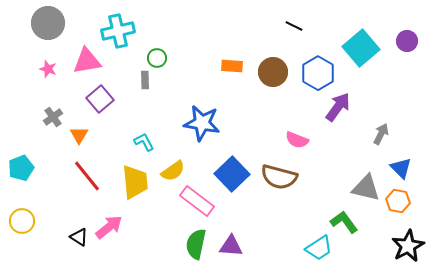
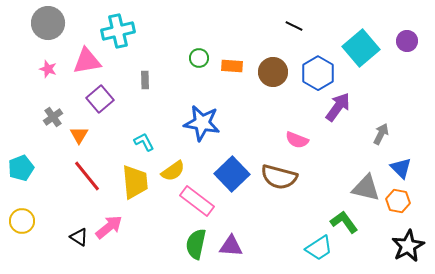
green circle: moved 42 px right
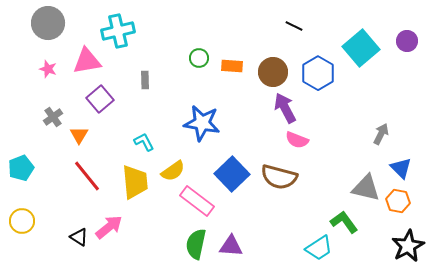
purple arrow: moved 53 px left, 1 px down; rotated 64 degrees counterclockwise
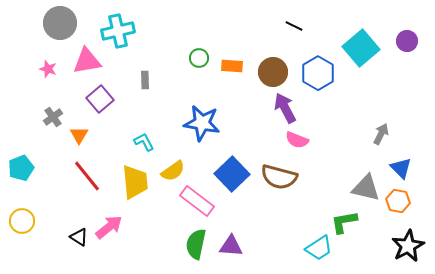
gray circle: moved 12 px right
green L-shape: rotated 64 degrees counterclockwise
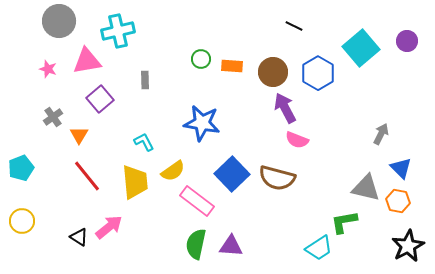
gray circle: moved 1 px left, 2 px up
green circle: moved 2 px right, 1 px down
brown semicircle: moved 2 px left, 1 px down
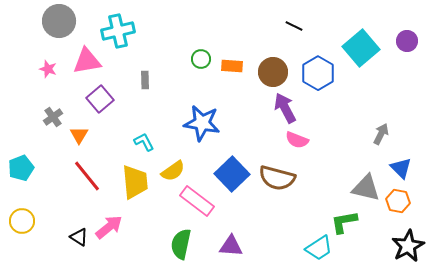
green semicircle: moved 15 px left
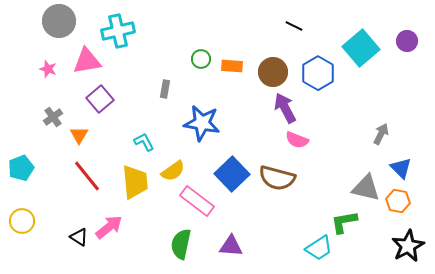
gray rectangle: moved 20 px right, 9 px down; rotated 12 degrees clockwise
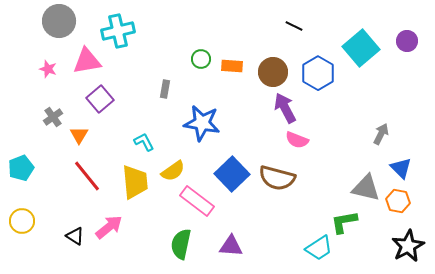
black triangle: moved 4 px left, 1 px up
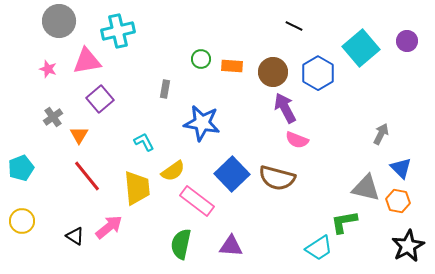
yellow trapezoid: moved 2 px right, 6 px down
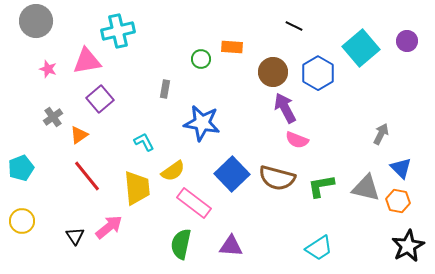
gray circle: moved 23 px left
orange rectangle: moved 19 px up
orange triangle: rotated 24 degrees clockwise
pink rectangle: moved 3 px left, 2 px down
green L-shape: moved 23 px left, 36 px up
black triangle: rotated 24 degrees clockwise
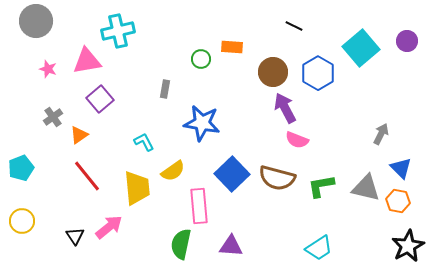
pink rectangle: moved 5 px right, 3 px down; rotated 48 degrees clockwise
